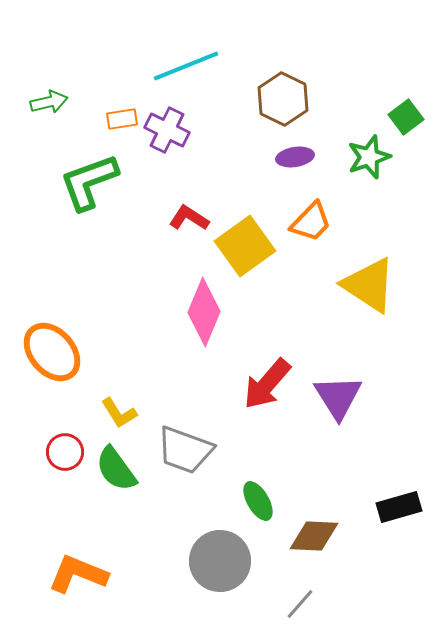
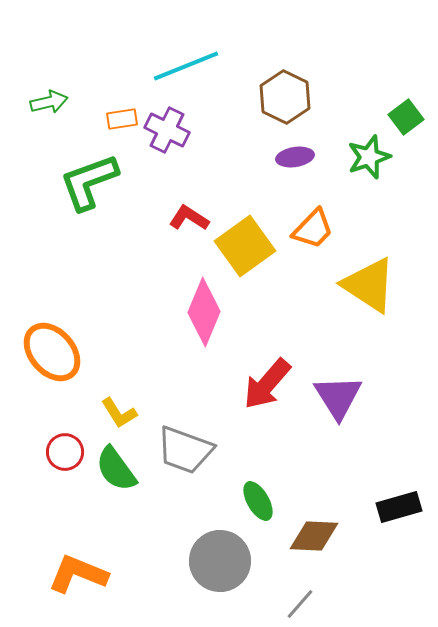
brown hexagon: moved 2 px right, 2 px up
orange trapezoid: moved 2 px right, 7 px down
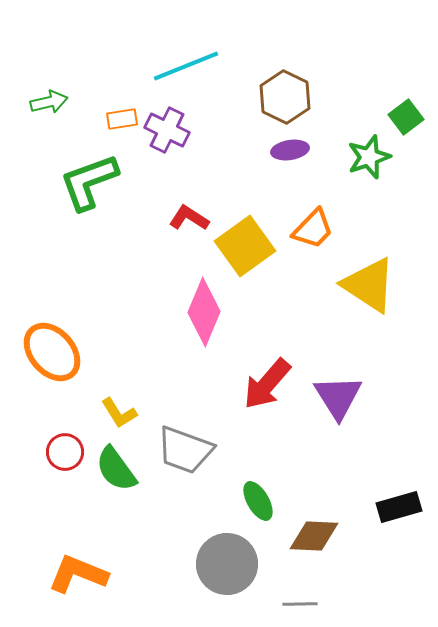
purple ellipse: moved 5 px left, 7 px up
gray circle: moved 7 px right, 3 px down
gray line: rotated 48 degrees clockwise
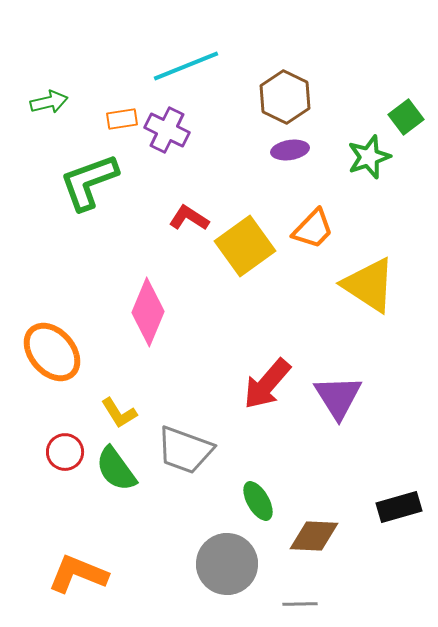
pink diamond: moved 56 px left
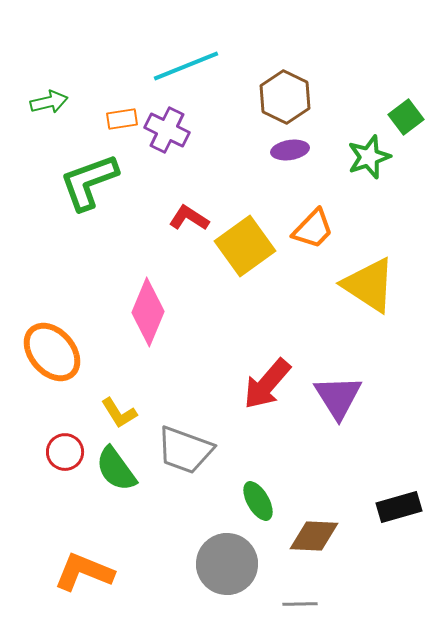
orange L-shape: moved 6 px right, 2 px up
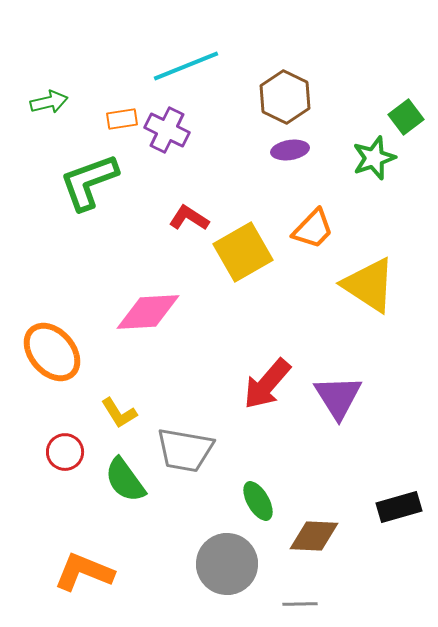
green star: moved 5 px right, 1 px down
yellow square: moved 2 px left, 6 px down; rotated 6 degrees clockwise
pink diamond: rotated 64 degrees clockwise
gray trapezoid: rotated 10 degrees counterclockwise
green semicircle: moved 9 px right, 11 px down
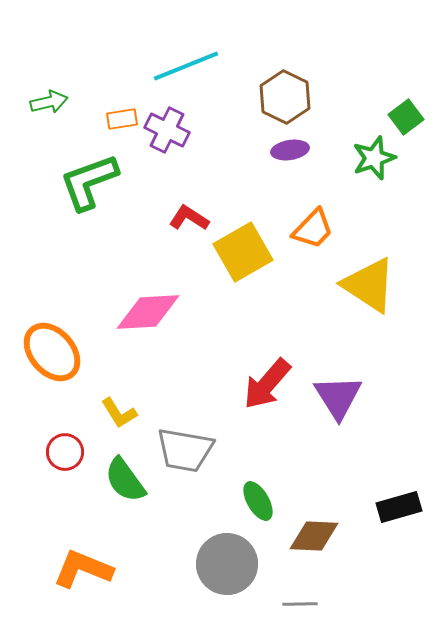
orange L-shape: moved 1 px left, 3 px up
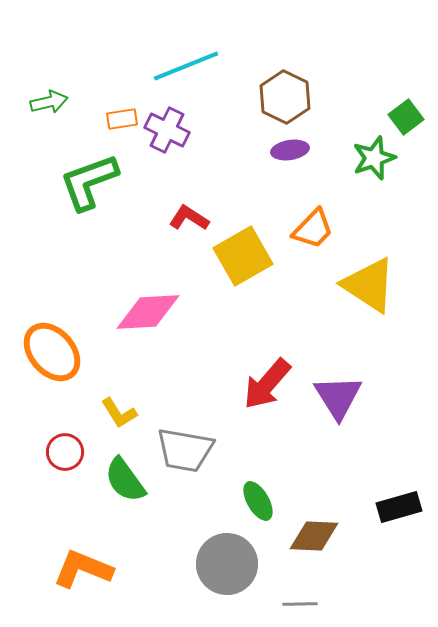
yellow square: moved 4 px down
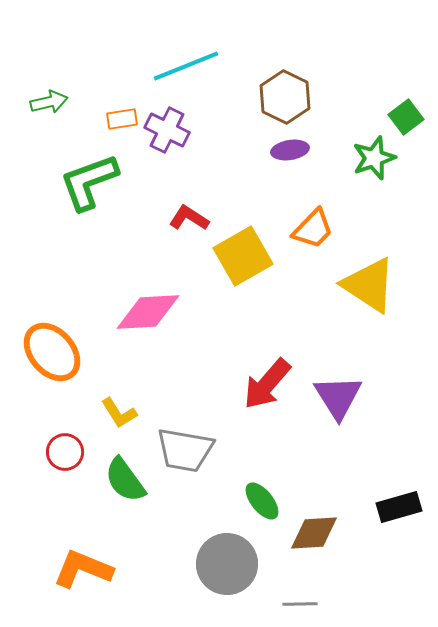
green ellipse: moved 4 px right; rotated 9 degrees counterclockwise
brown diamond: moved 3 px up; rotated 6 degrees counterclockwise
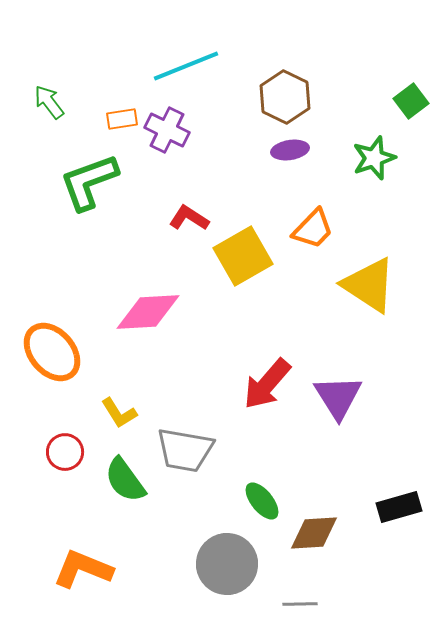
green arrow: rotated 114 degrees counterclockwise
green square: moved 5 px right, 16 px up
